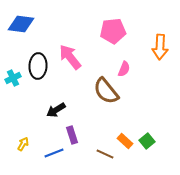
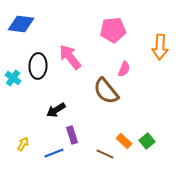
pink pentagon: moved 1 px up
cyan cross: rotated 28 degrees counterclockwise
orange rectangle: moved 1 px left
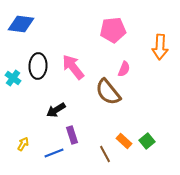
pink arrow: moved 3 px right, 10 px down
brown semicircle: moved 2 px right, 1 px down
brown line: rotated 36 degrees clockwise
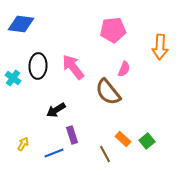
orange rectangle: moved 1 px left, 2 px up
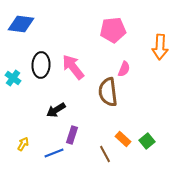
black ellipse: moved 3 px right, 1 px up
brown semicircle: rotated 32 degrees clockwise
purple rectangle: rotated 36 degrees clockwise
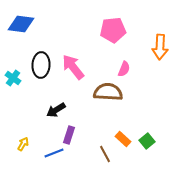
brown semicircle: rotated 100 degrees clockwise
purple rectangle: moved 3 px left
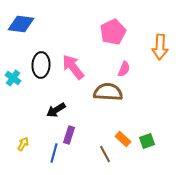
pink pentagon: moved 2 px down; rotated 20 degrees counterclockwise
green square: rotated 21 degrees clockwise
blue line: rotated 54 degrees counterclockwise
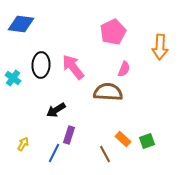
blue line: rotated 12 degrees clockwise
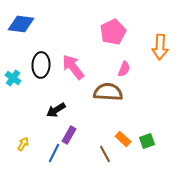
purple rectangle: rotated 12 degrees clockwise
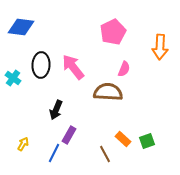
blue diamond: moved 3 px down
black arrow: rotated 36 degrees counterclockwise
